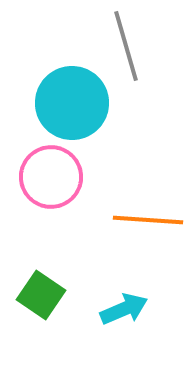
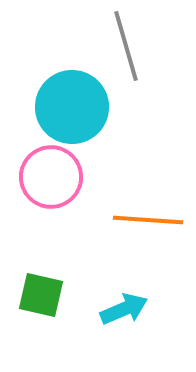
cyan circle: moved 4 px down
green square: rotated 21 degrees counterclockwise
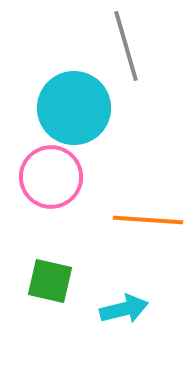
cyan circle: moved 2 px right, 1 px down
green square: moved 9 px right, 14 px up
cyan arrow: rotated 9 degrees clockwise
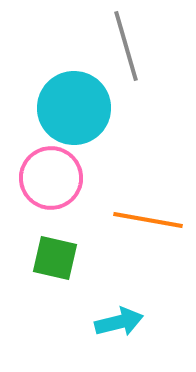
pink circle: moved 1 px down
orange line: rotated 6 degrees clockwise
green square: moved 5 px right, 23 px up
cyan arrow: moved 5 px left, 13 px down
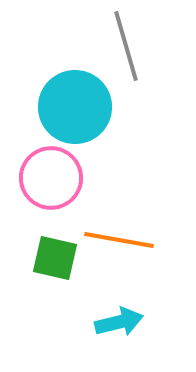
cyan circle: moved 1 px right, 1 px up
orange line: moved 29 px left, 20 px down
